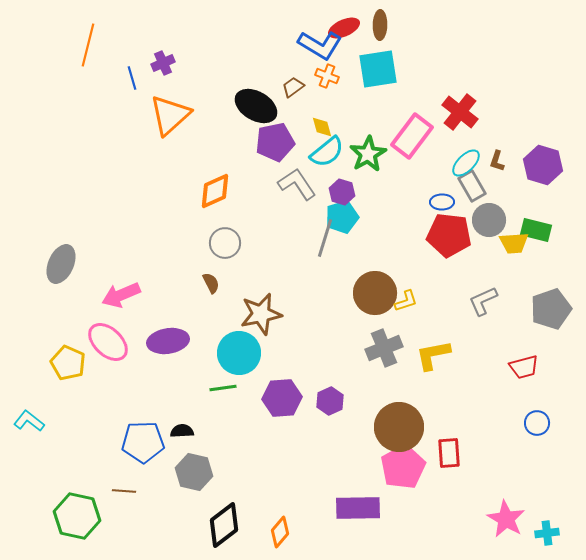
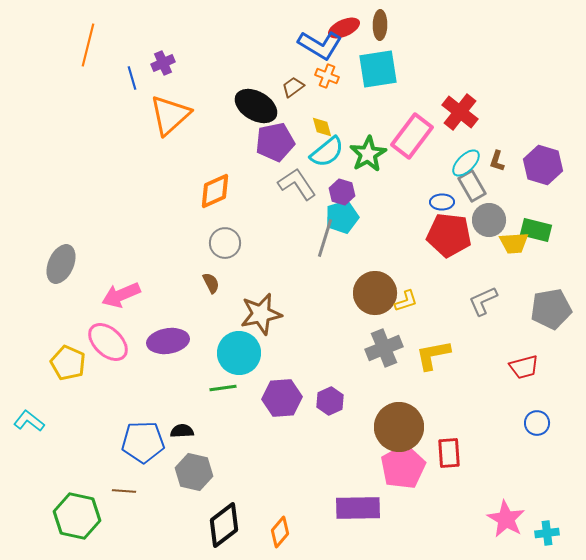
gray pentagon at (551, 309): rotated 9 degrees clockwise
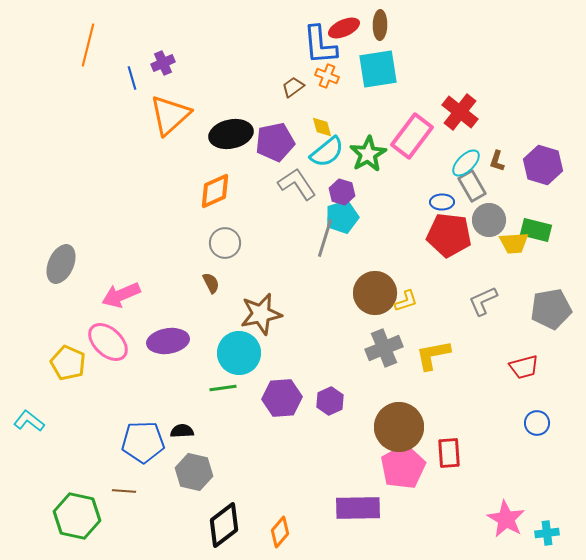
blue L-shape at (320, 45): rotated 54 degrees clockwise
black ellipse at (256, 106): moved 25 px left, 28 px down; rotated 42 degrees counterclockwise
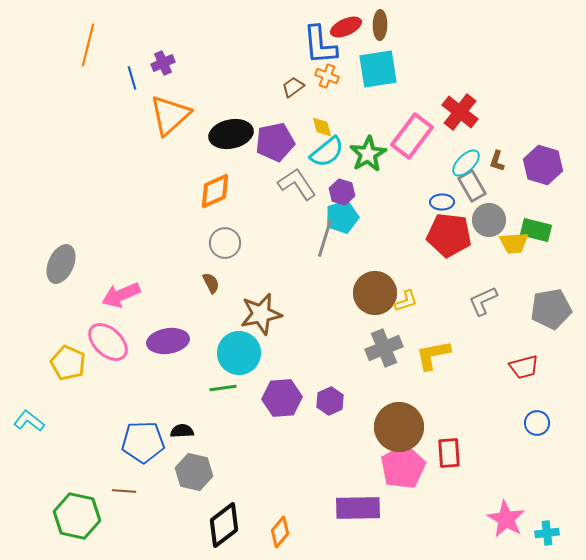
red ellipse at (344, 28): moved 2 px right, 1 px up
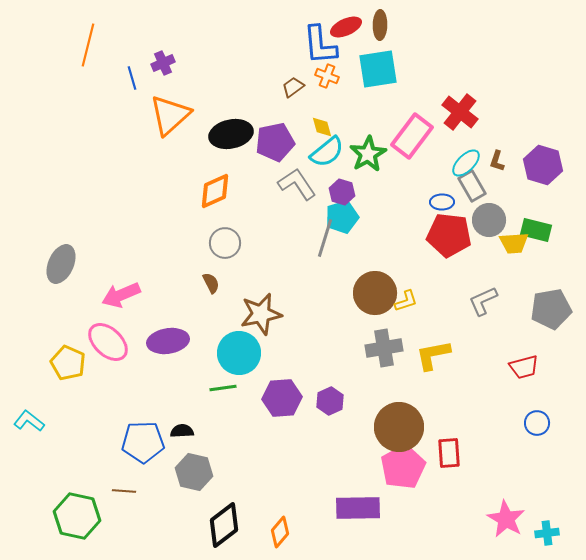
gray cross at (384, 348): rotated 12 degrees clockwise
